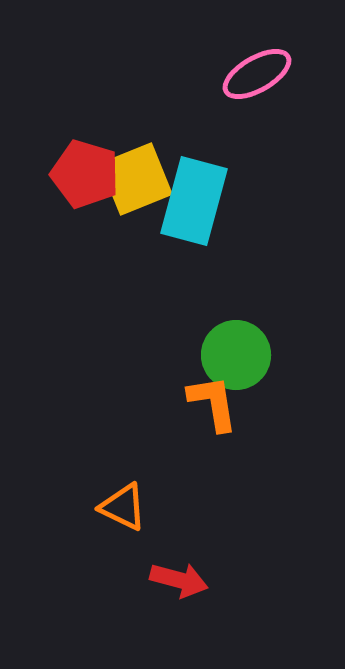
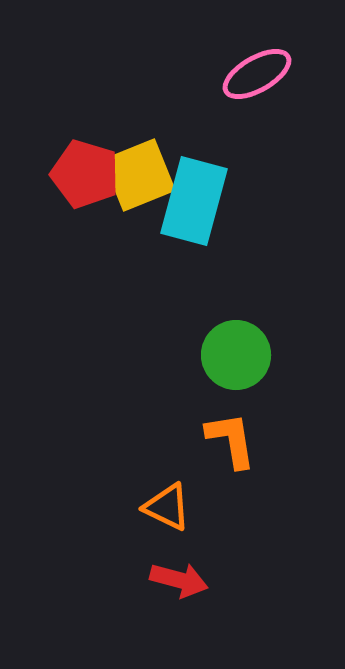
yellow square: moved 3 px right, 4 px up
orange L-shape: moved 18 px right, 37 px down
orange triangle: moved 44 px right
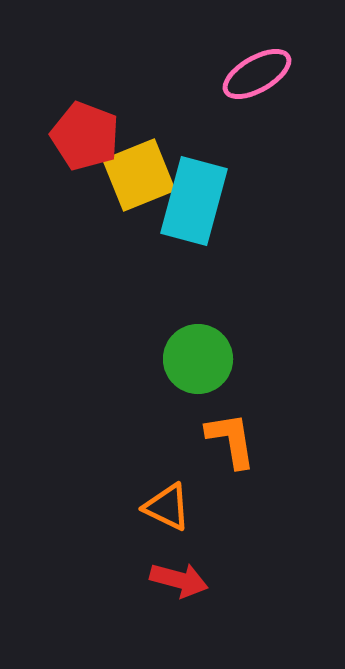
red pentagon: moved 38 px up; rotated 4 degrees clockwise
green circle: moved 38 px left, 4 px down
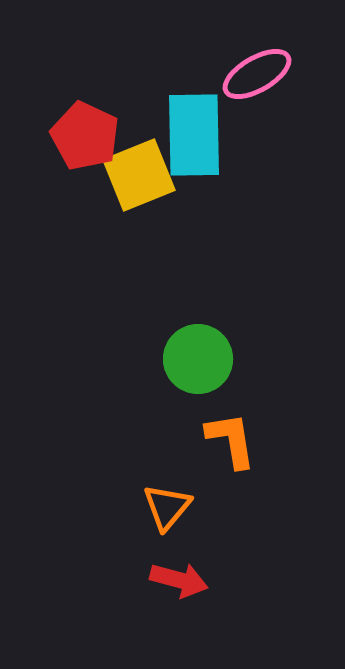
red pentagon: rotated 4 degrees clockwise
cyan rectangle: moved 66 px up; rotated 16 degrees counterclockwise
orange triangle: rotated 44 degrees clockwise
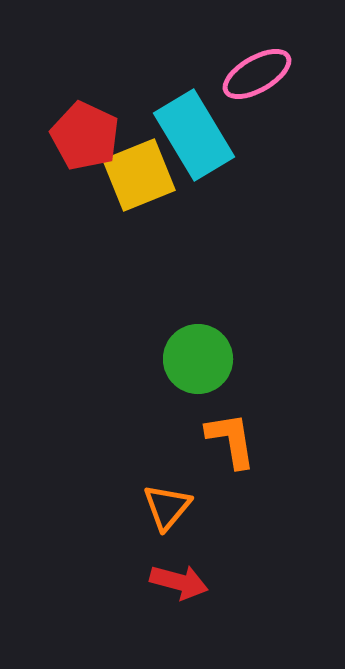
cyan rectangle: rotated 30 degrees counterclockwise
red arrow: moved 2 px down
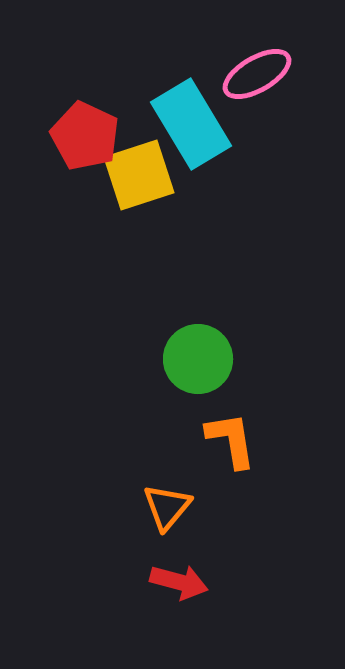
cyan rectangle: moved 3 px left, 11 px up
yellow square: rotated 4 degrees clockwise
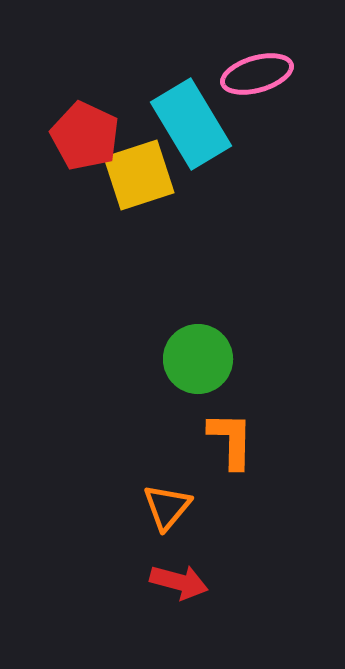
pink ellipse: rotated 14 degrees clockwise
orange L-shape: rotated 10 degrees clockwise
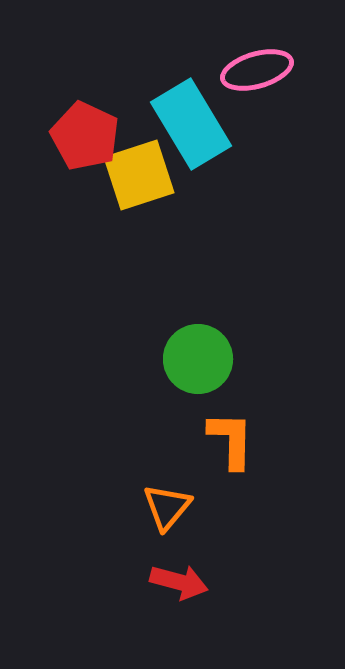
pink ellipse: moved 4 px up
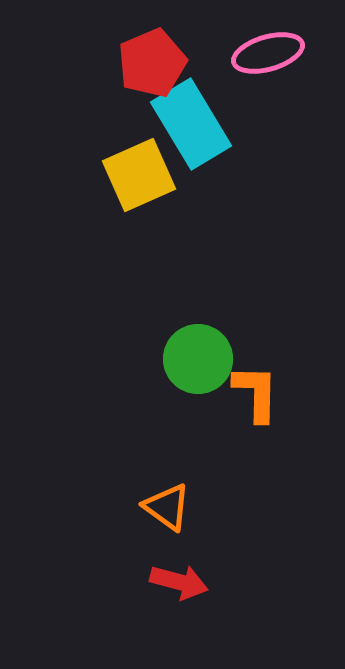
pink ellipse: moved 11 px right, 17 px up
red pentagon: moved 67 px right, 73 px up; rotated 24 degrees clockwise
yellow square: rotated 6 degrees counterclockwise
orange L-shape: moved 25 px right, 47 px up
orange triangle: rotated 34 degrees counterclockwise
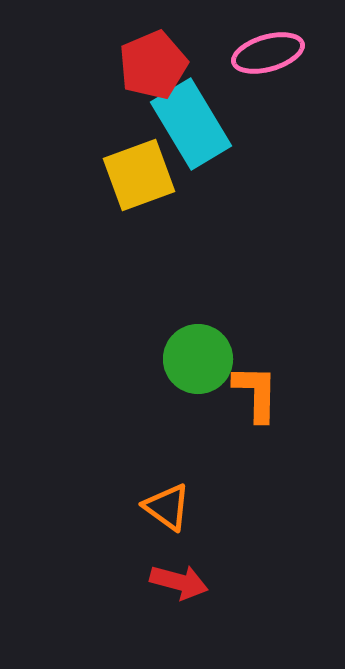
red pentagon: moved 1 px right, 2 px down
yellow square: rotated 4 degrees clockwise
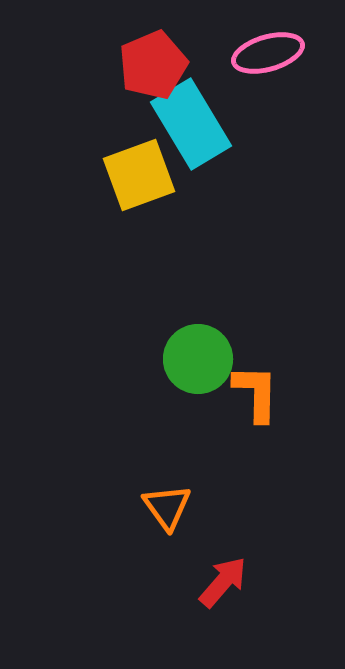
orange triangle: rotated 18 degrees clockwise
red arrow: moved 44 px right; rotated 64 degrees counterclockwise
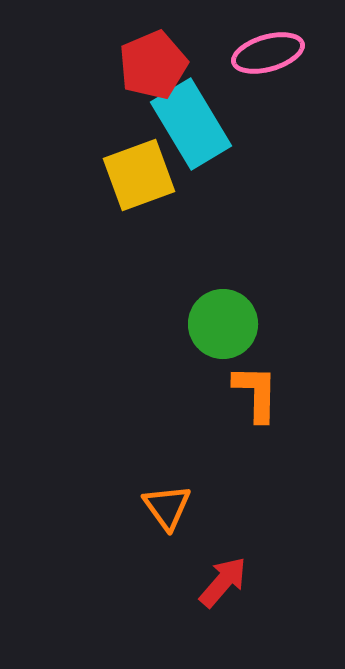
green circle: moved 25 px right, 35 px up
